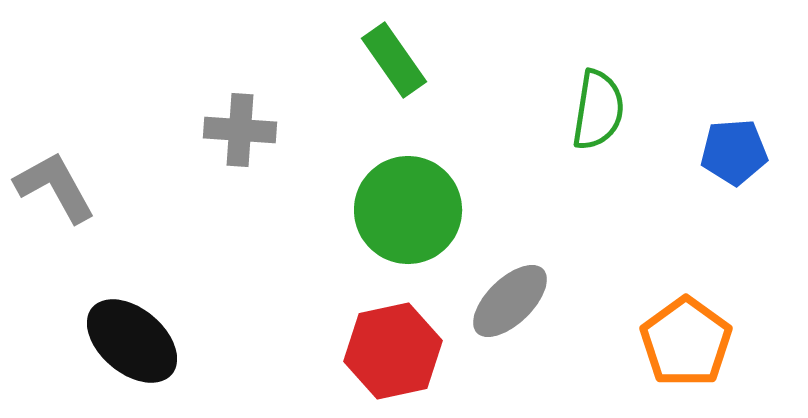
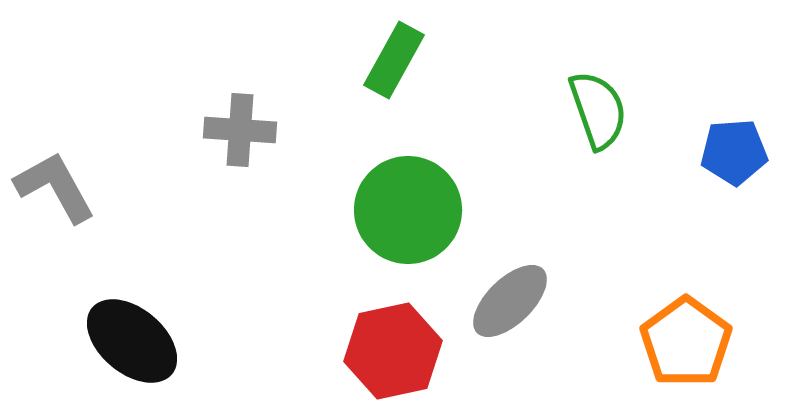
green rectangle: rotated 64 degrees clockwise
green semicircle: rotated 28 degrees counterclockwise
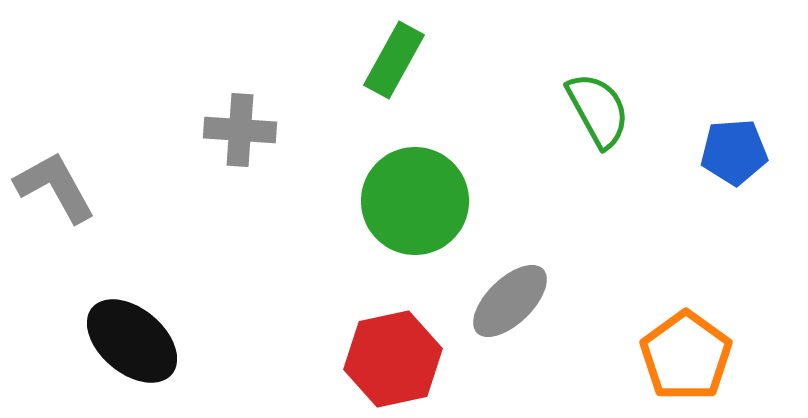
green semicircle: rotated 10 degrees counterclockwise
green circle: moved 7 px right, 9 px up
orange pentagon: moved 14 px down
red hexagon: moved 8 px down
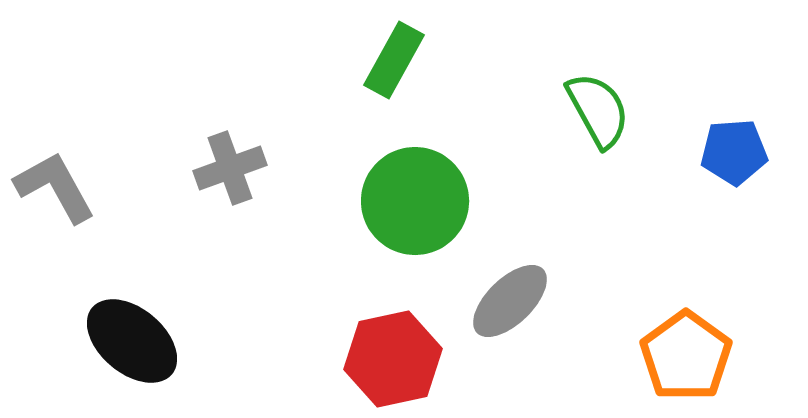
gray cross: moved 10 px left, 38 px down; rotated 24 degrees counterclockwise
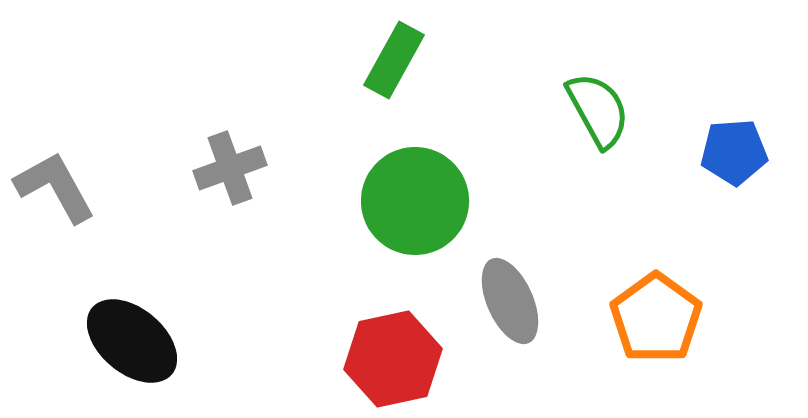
gray ellipse: rotated 70 degrees counterclockwise
orange pentagon: moved 30 px left, 38 px up
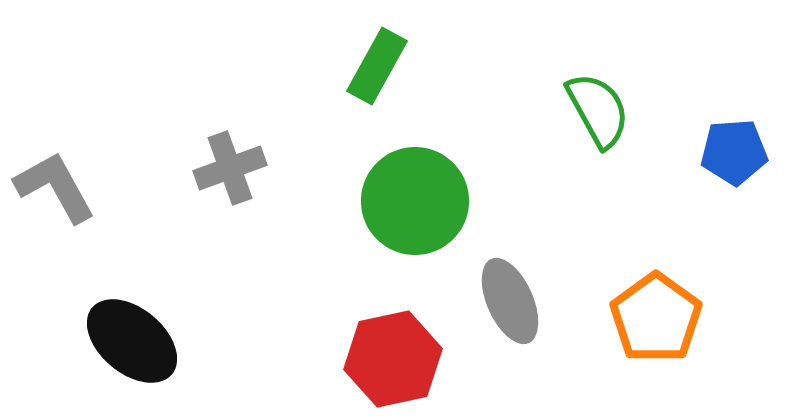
green rectangle: moved 17 px left, 6 px down
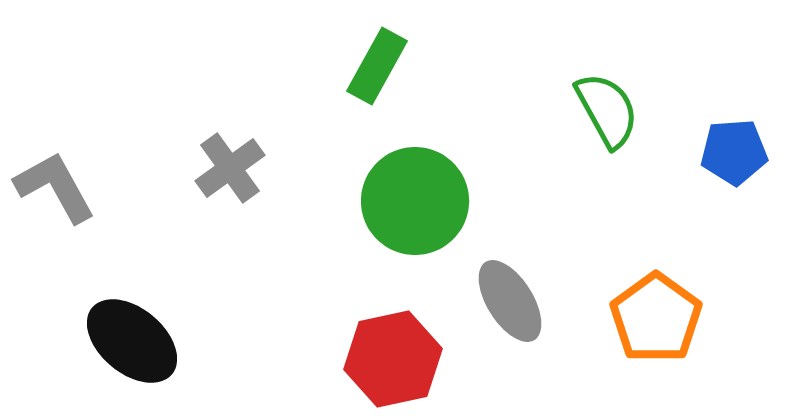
green semicircle: moved 9 px right
gray cross: rotated 16 degrees counterclockwise
gray ellipse: rotated 8 degrees counterclockwise
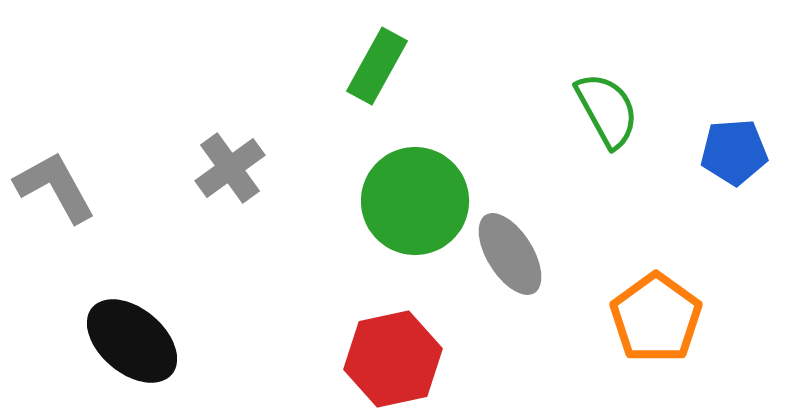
gray ellipse: moved 47 px up
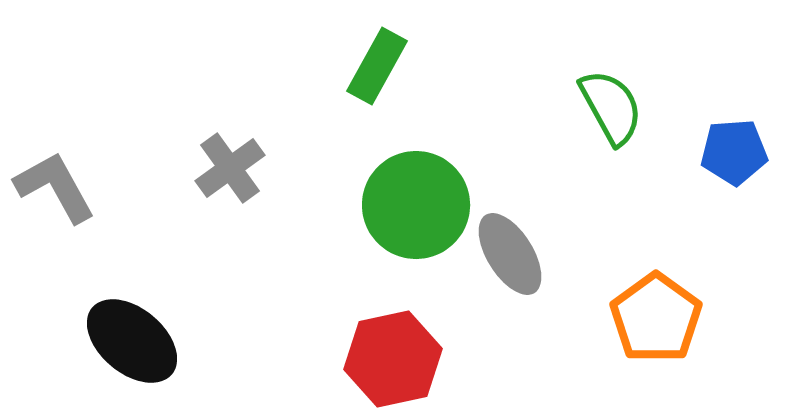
green semicircle: moved 4 px right, 3 px up
green circle: moved 1 px right, 4 px down
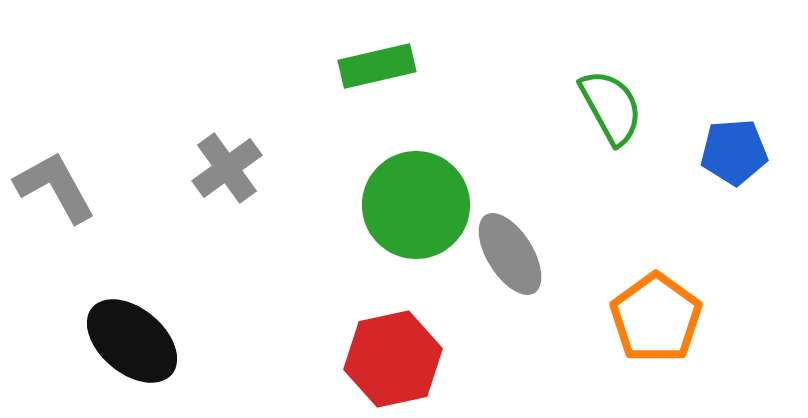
green rectangle: rotated 48 degrees clockwise
gray cross: moved 3 px left
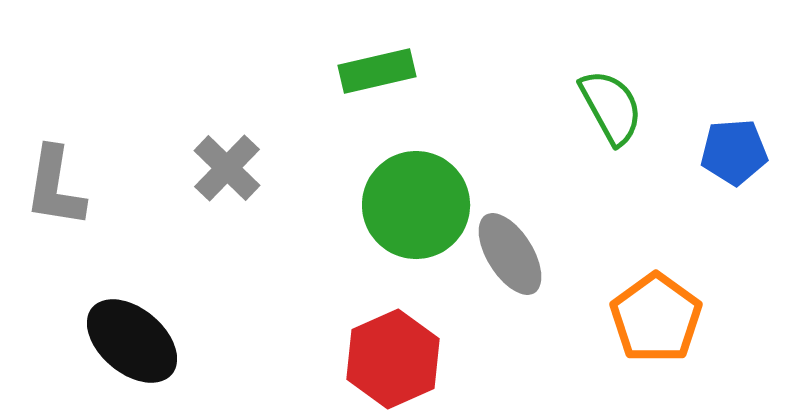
green rectangle: moved 5 px down
gray cross: rotated 10 degrees counterclockwise
gray L-shape: rotated 142 degrees counterclockwise
red hexagon: rotated 12 degrees counterclockwise
